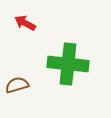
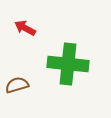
red arrow: moved 5 px down
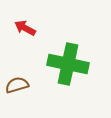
green cross: rotated 6 degrees clockwise
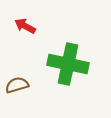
red arrow: moved 2 px up
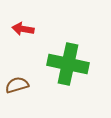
red arrow: moved 2 px left, 3 px down; rotated 20 degrees counterclockwise
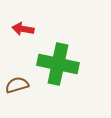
green cross: moved 10 px left
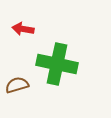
green cross: moved 1 px left
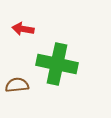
brown semicircle: rotated 10 degrees clockwise
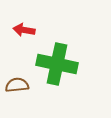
red arrow: moved 1 px right, 1 px down
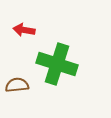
green cross: rotated 6 degrees clockwise
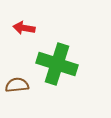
red arrow: moved 2 px up
